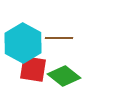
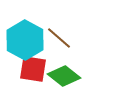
brown line: rotated 40 degrees clockwise
cyan hexagon: moved 2 px right, 3 px up
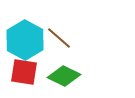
red square: moved 9 px left, 3 px down
green diamond: rotated 12 degrees counterclockwise
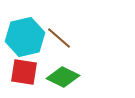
cyan hexagon: moved 3 px up; rotated 18 degrees clockwise
green diamond: moved 1 px left, 1 px down
